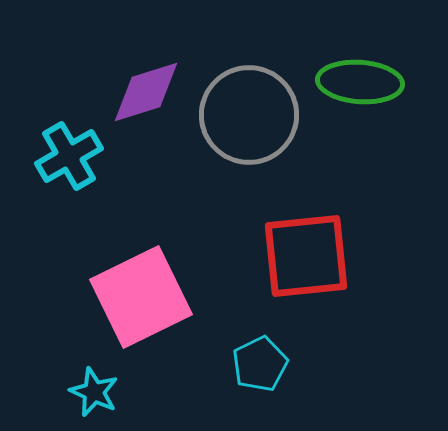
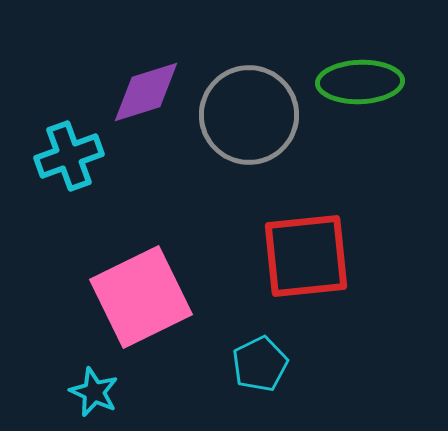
green ellipse: rotated 6 degrees counterclockwise
cyan cross: rotated 10 degrees clockwise
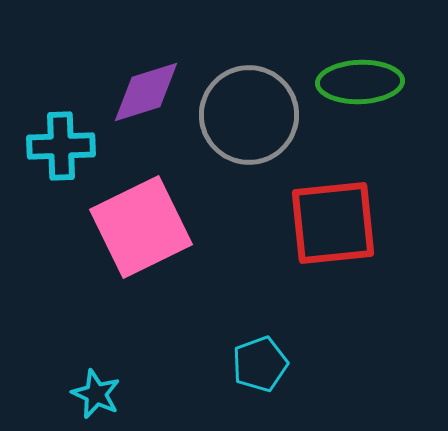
cyan cross: moved 8 px left, 10 px up; rotated 18 degrees clockwise
red square: moved 27 px right, 33 px up
pink square: moved 70 px up
cyan pentagon: rotated 6 degrees clockwise
cyan star: moved 2 px right, 2 px down
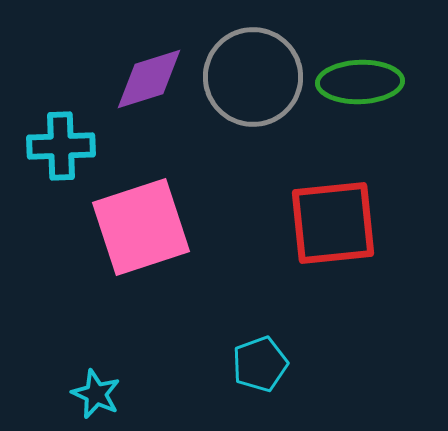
purple diamond: moved 3 px right, 13 px up
gray circle: moved 4 px right, 38 px up
pink square: rotated 8 degrees clockwise
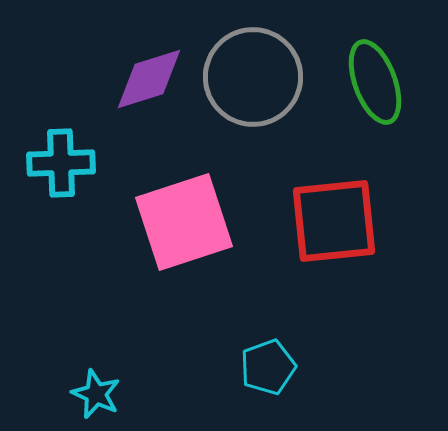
green ellipse: moved 15 px right; rotated 72 degrees clockwise
cyan cross: moved 17 px down
red square: moved 1 px right, 2 px up
pink square: moved 43 px right, 5 px up
cyan pentagon: moved 8 px right, 3 px down
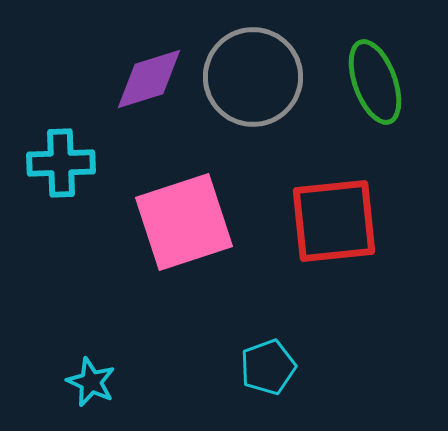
cyan star: moved 5 px left, 12 px up
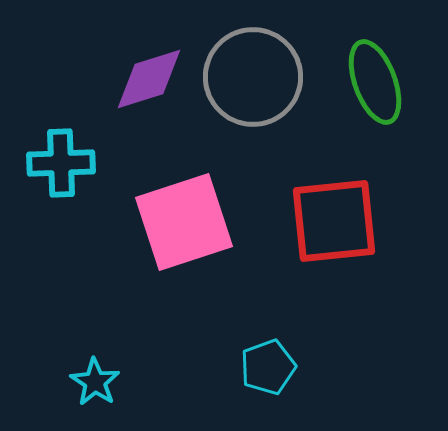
cyan star: moved 4 px right; rotated 9 degrees clockwise
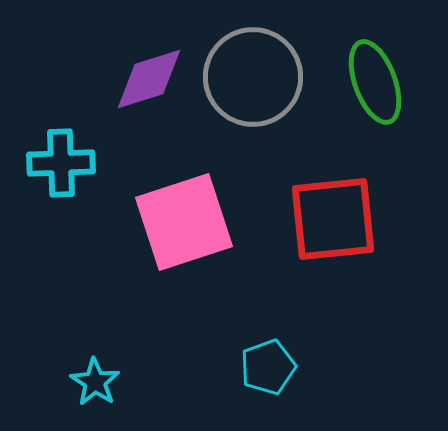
red square: moved 1 px left, 2 px up
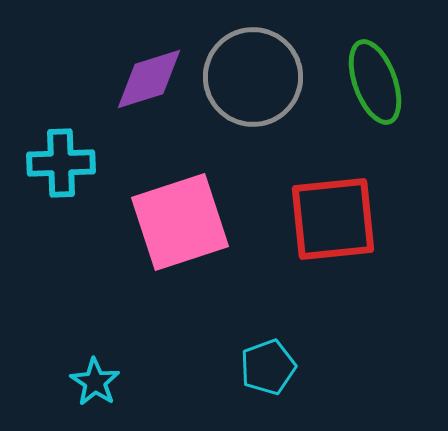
pink square: moved 4 px left
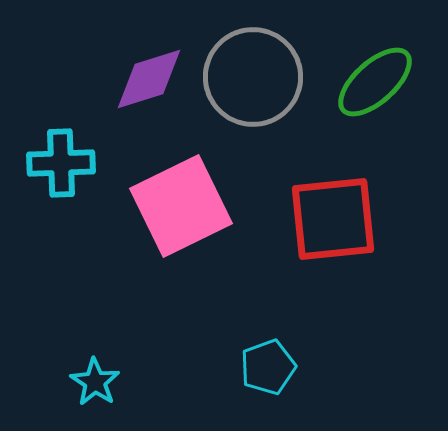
green ellipse: rotated 68 degrees clockwise
pink square: moved 1 px right, 16 px up; rotated 8 degrees counterclockwise
